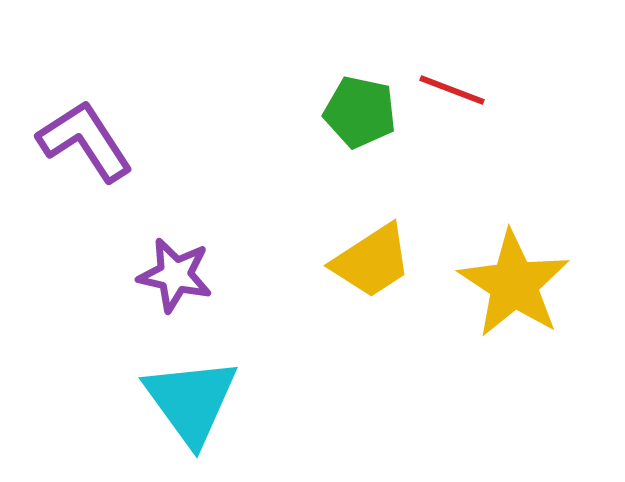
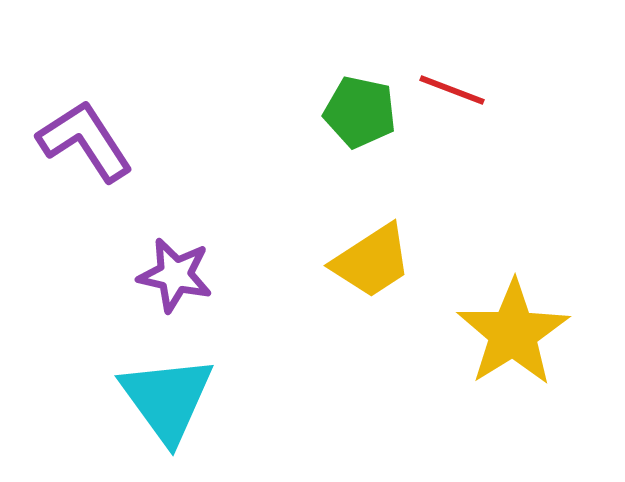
yellow star: moved 1 px left, 49 px down; rotated 7 degrees clockwise
cyan triangle: moved 24 px left, 2 px up
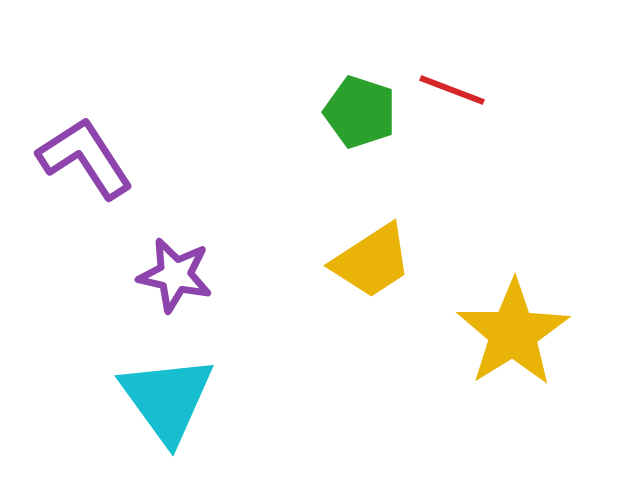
green pentagon: rotated 6 degrees clockwise
purple L-shape: moved 17 px down
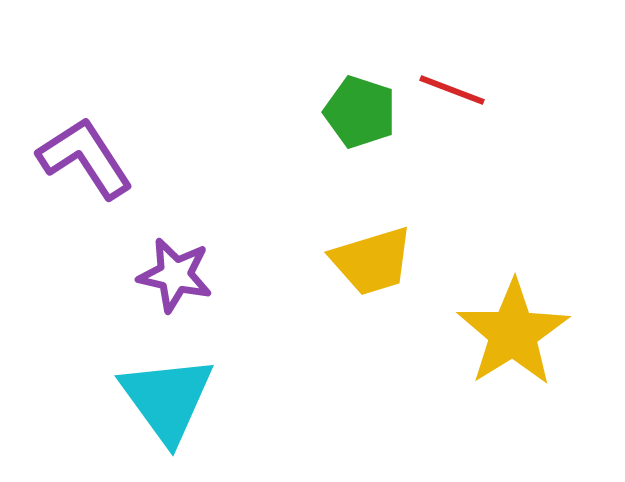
yellow trapezoid: rotated 16 degrees clockwise
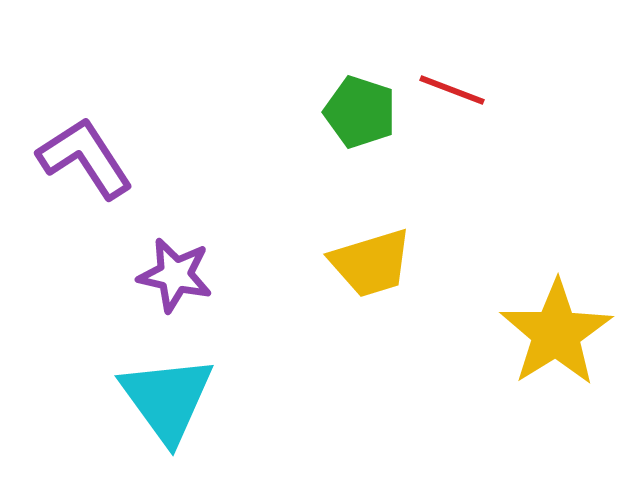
yellow trapezoid: moved 1 px left, 2 px down
yellow star: moved 43 px right
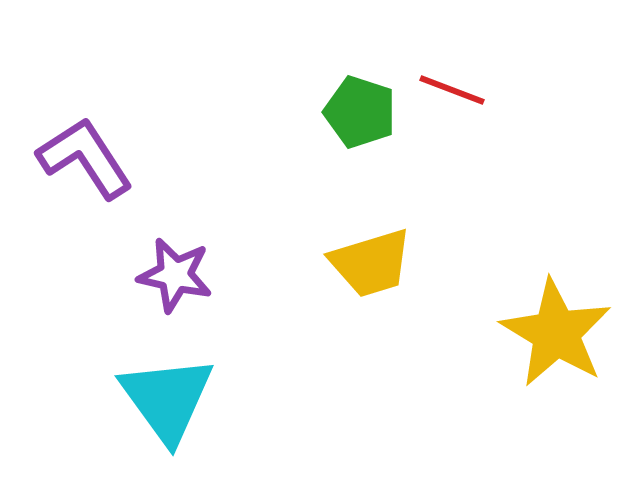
yellow star: rotated 9 degrees counterclockwise
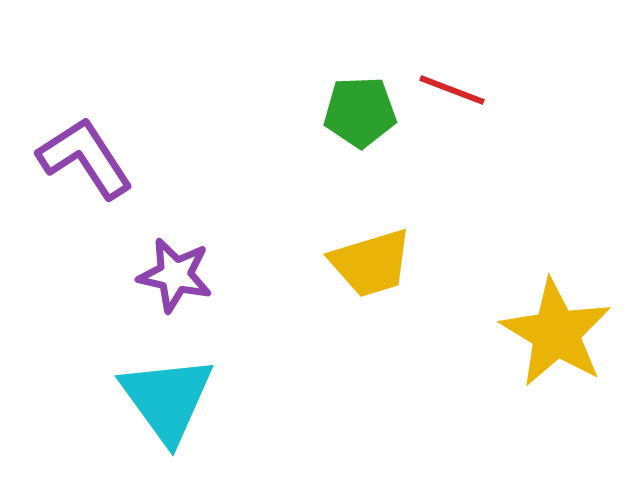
green pentagon: rotated 20 degrees counterclockwise
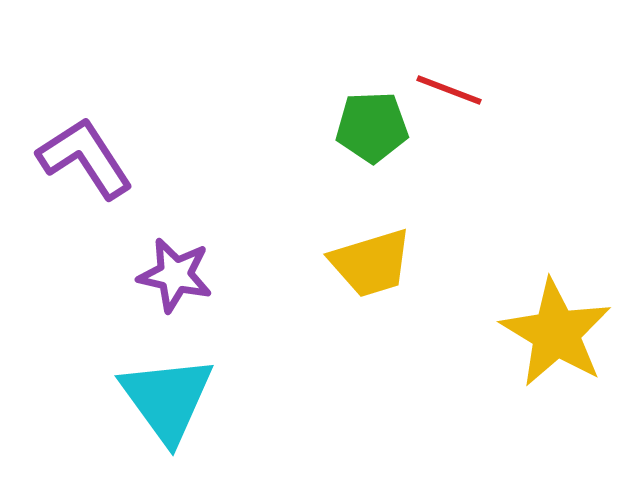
red line: moved 3 px left
green pentagon: moved 12 px right, 15 px down
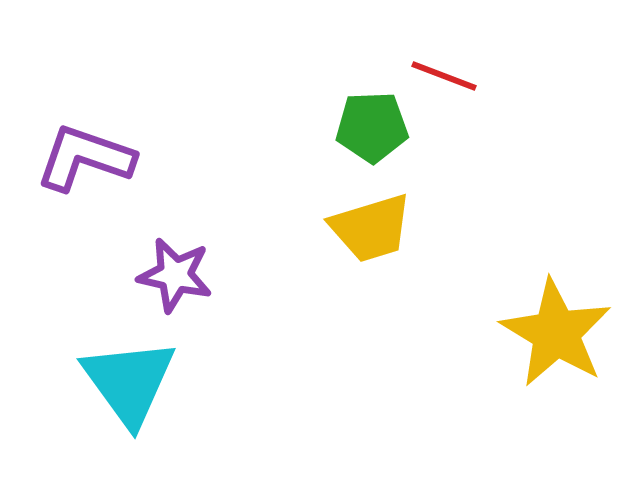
red line: moved 5 px left, 14 px up
purple L-shape: rotated 38 degrees counterclockwise
yellow trapezoid: moved 35 px up
cyan triangle: moved 38 px left, 17 px up
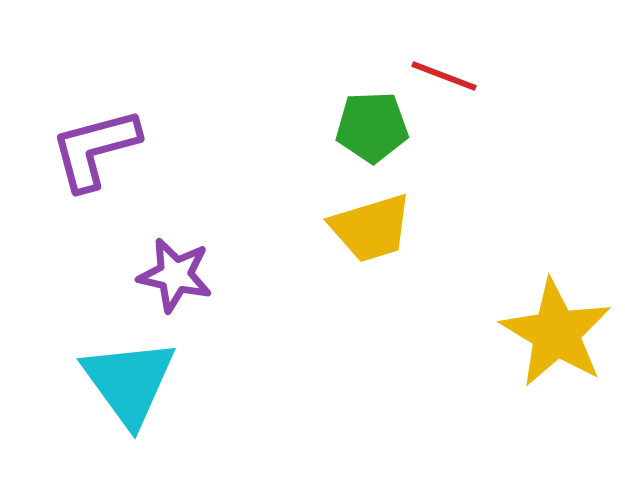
purple L-shape: moved 10 px right, 9 px up; rotated 34 degrees counterclockwise
